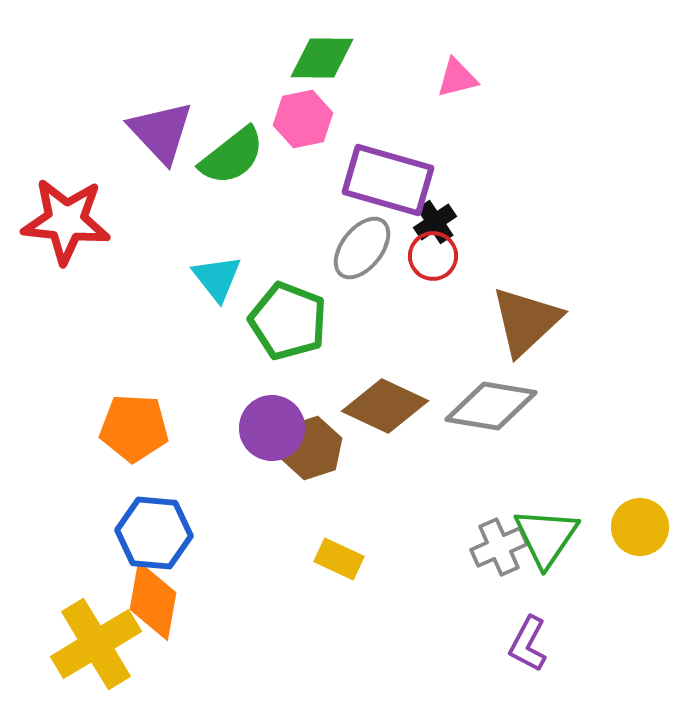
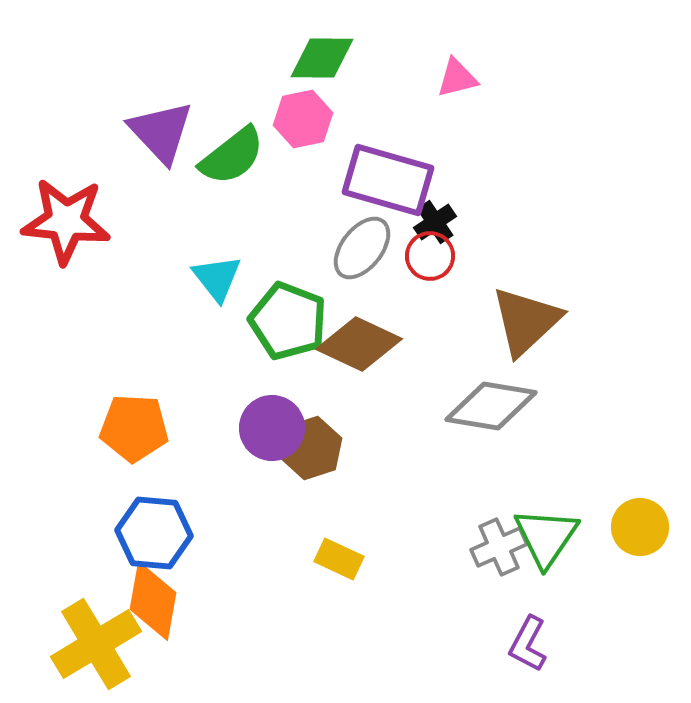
red circle: moved 3 px left
brown diamond: moved 26 px left, 62 px up
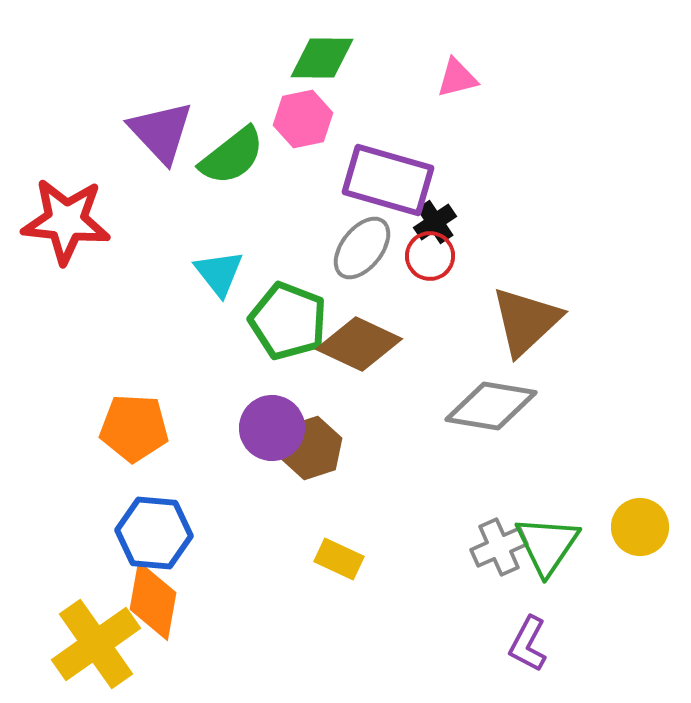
cyan triangle: moved 2 px right, 5 px up
green triangle: moved 1 px right, 8 px down
yellow cross: rotated 4 degrees counterclockwise
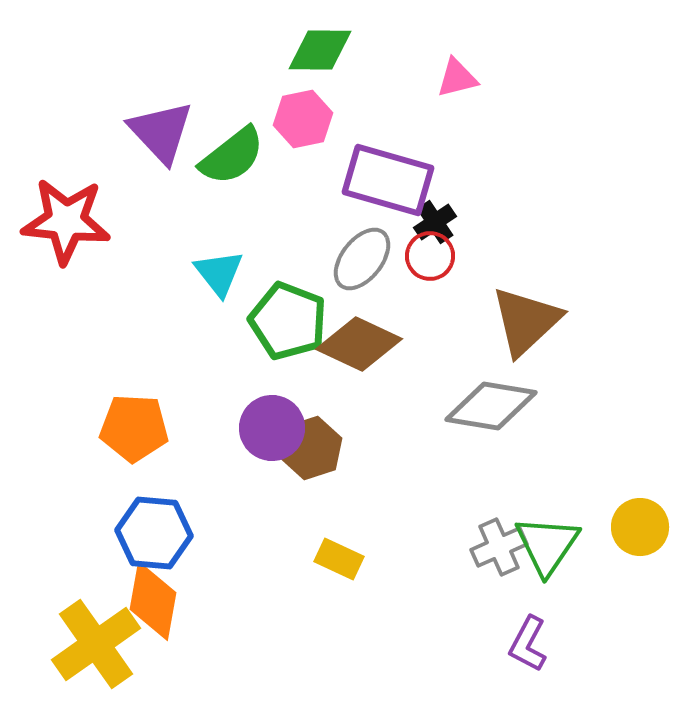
green diamond: moved 2 px left, 8 px up
gray ellipse: moved 11 px down
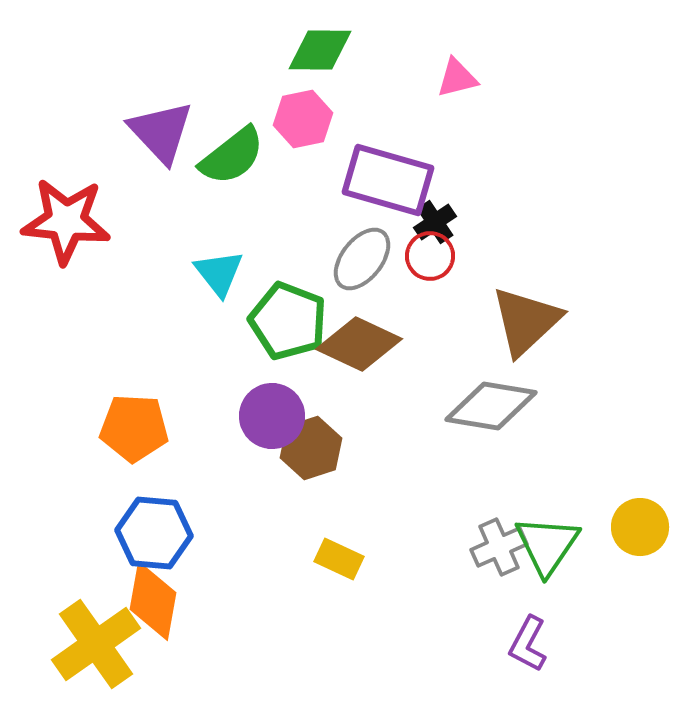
purple circle: moved 12 px up
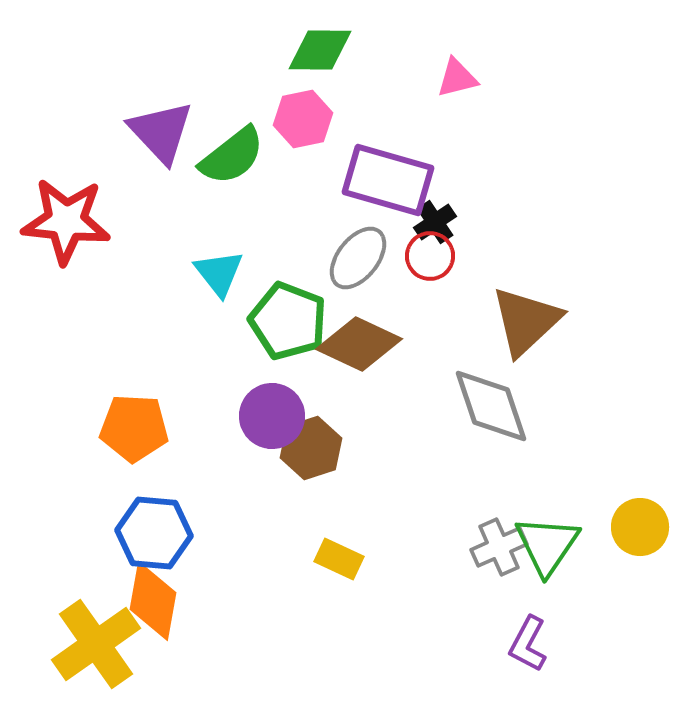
gray ellipse: moved 4 px left, 1 px up
gray diamond: rotated 62 degrees clockwise
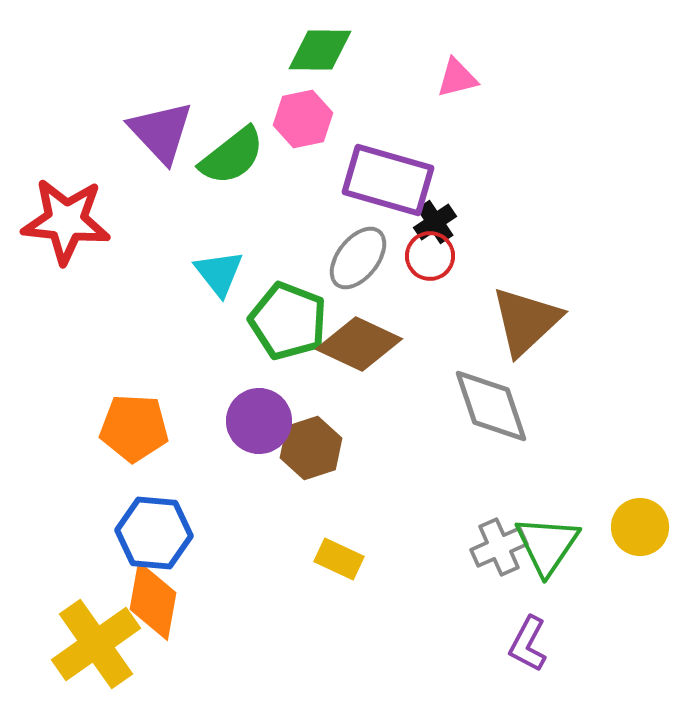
purple circle: moved 13 px left, 5 px down
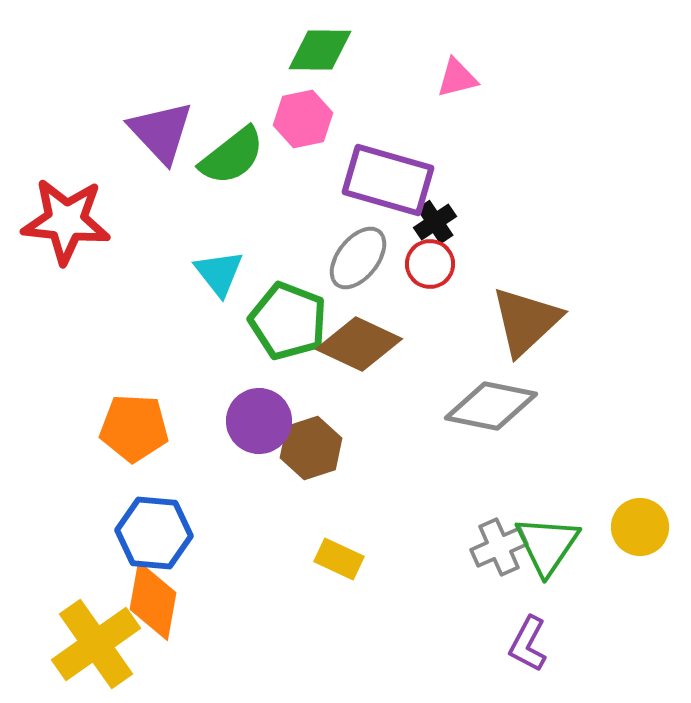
red circle: moved 8 px down
gray diamond: rotated 60 degrees counterclockwise
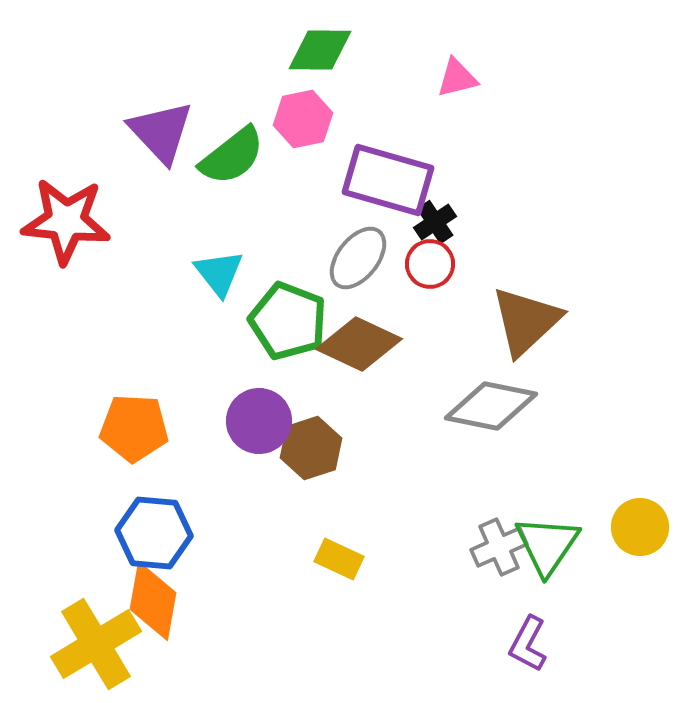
yellow cross: rotated 4 degrees clockwise
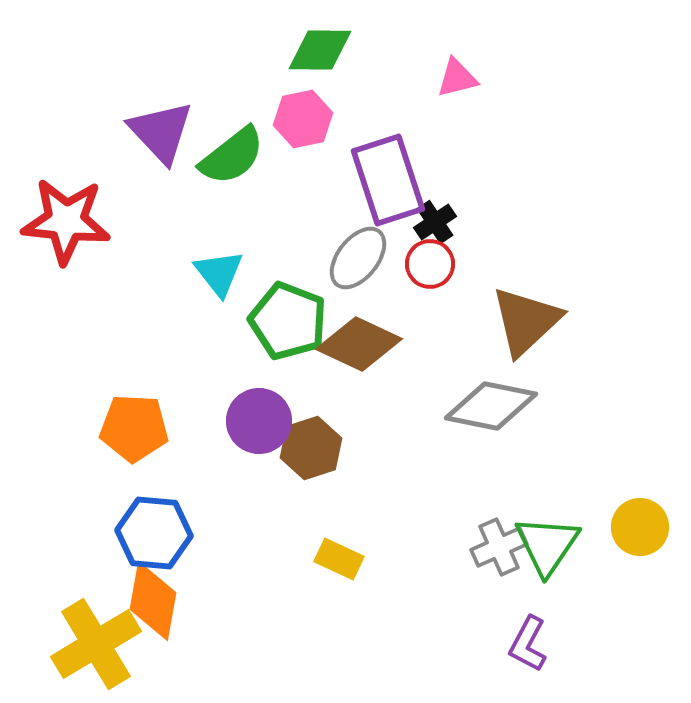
purple rectangle: rotated 56 degrees clockwise
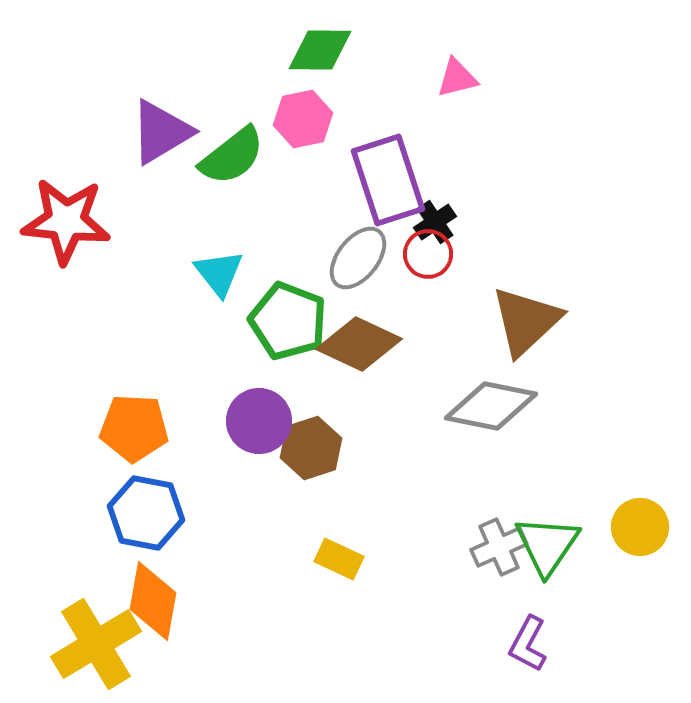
purple triangle: rotated 42 degrees clockwise
red circle: moved 2 px left, 10 px up
blue hexagon: moved 8 px left, 20 px up; rotated 6 degrees clockwise
